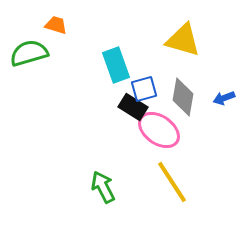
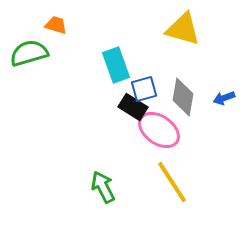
yellow triangle: moved 11 px up
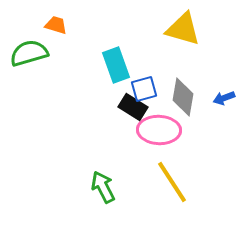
pink ellipse: rotated 33 degrees counterclockwise
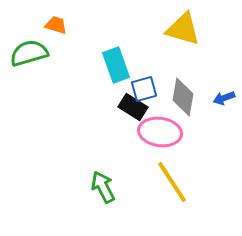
pink ellipse: moved 1 px right, 2 px down; rotated 6 degrees clockwise
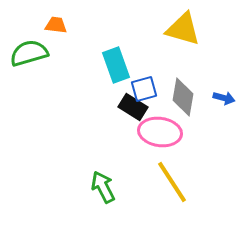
orange trapezoid: rotated 10 degrees counterclockwise
blue arrow: rotated 145 degrees counterclockwise
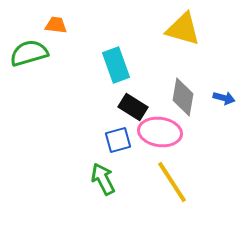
blue square: moved 26 px left, 51 px down
green arrow: moved 8 px up
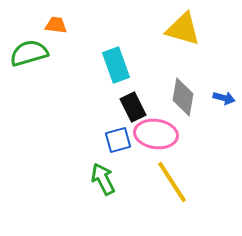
black rectangle: rotated 32 degrees clockwise
pink ellipse: moved 4 px left, 2 px down
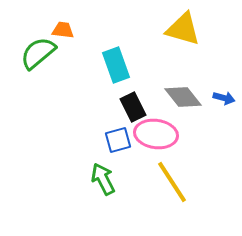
orange trapezoid: moved 7 px right, 5 px down
green semicircle: moved 9 px right; rotated 24 degrees counterclockwise
gray diamond: rotated 48 degrees counterclockwise
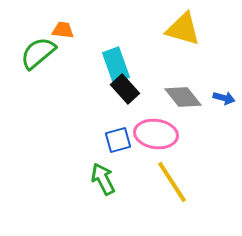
black rectangle: moved 8 px left, 18 px up; rotated 16 degrees counterclockwise
